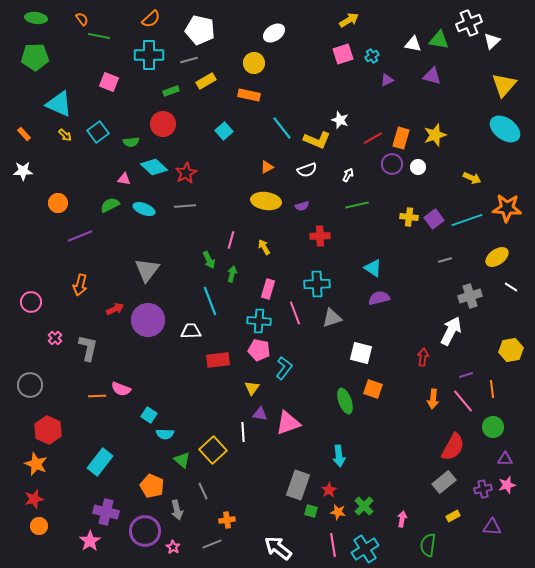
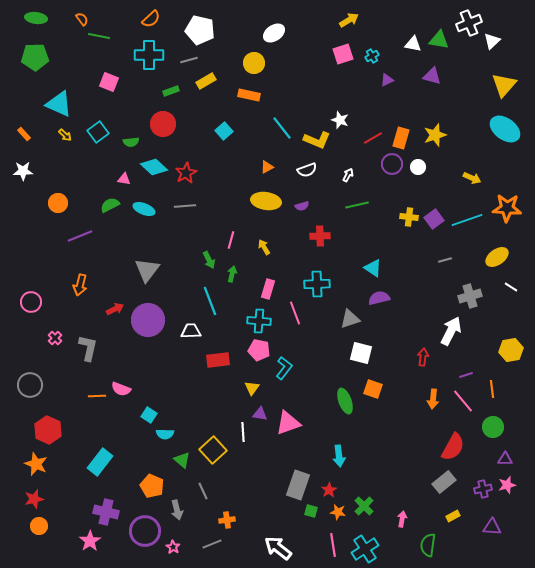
gray triangle at (332, 318): moved 18 px right, 1 px down
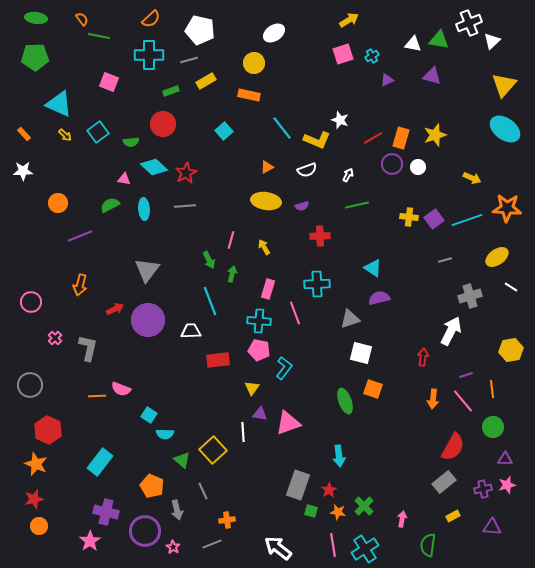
cyan ellipse at (144, 209): rotated 65 degrees clockwise
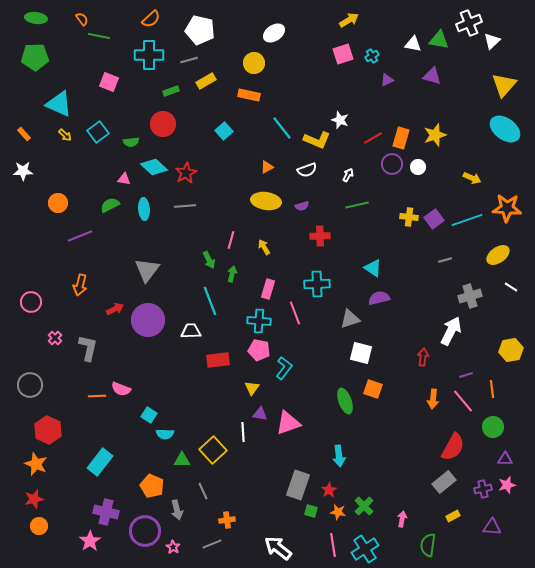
yellow ellipse at (497, 257): moved 1 px right, 2 px up
green triangle at (182, 460): rotated 42 degrees counterclockwise
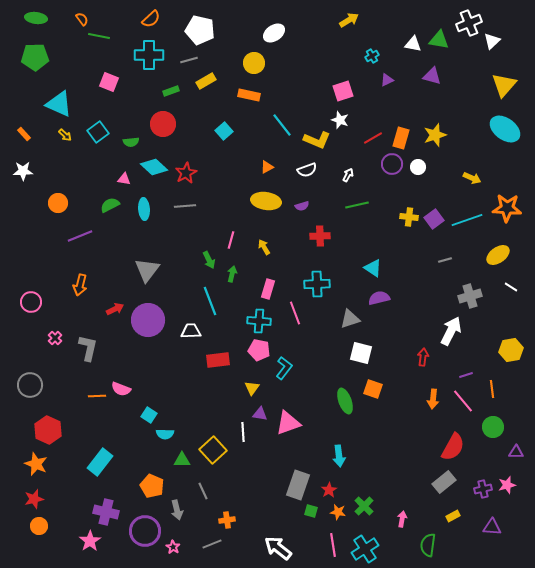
pink square at (343, 54): moved 37 px down
cyan line at (282, 128): moved 3 px up
purple triangle at (505, 459): moved 11 px right, 7 px up
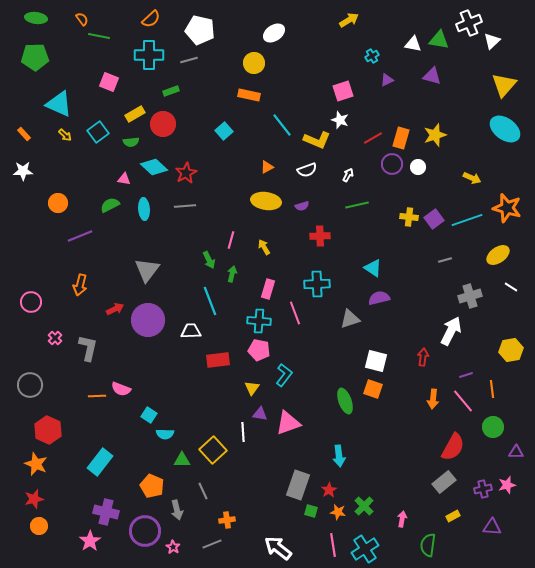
yellow rectangle at (206, 81): moved 71 px left, 33 px down
orange star at (507, 208): rotated 12 degrees clockwise
white square at (361, 353): moved 15 px right, 8 px down
cyan L-shape at (284, 368): moved 7 px down
